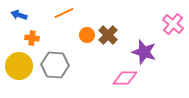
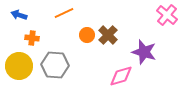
pink cross: moved 6 px left, 9 px up
pink diamond: moved 4 px left, 2 px up; rotated 15 degrees counterclockwise
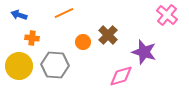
orange circle: moved 4 px left, 7 px down
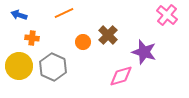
gray hexagon: moved 2 px left, 2 px down; rotated 20 degrees clockwise
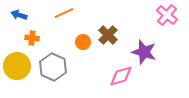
yellow circle: moved 2 px left
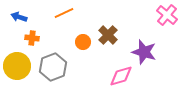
blue arrow: moved 2 px down
gray hexagon: rotated 16 degrees clockwise
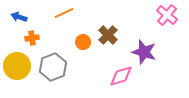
orange cross: rotated 16 degrees counterclockwise
